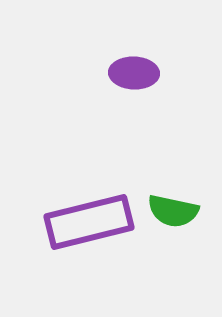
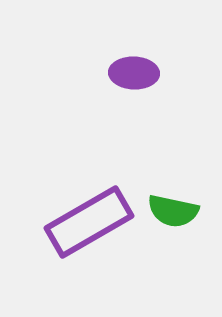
purple rectangle: rotated 16 degrees counterclockwise
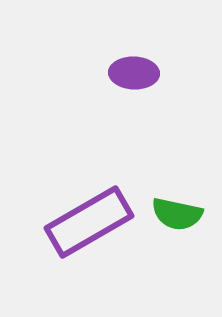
green semicircle: moved 4 px right, 3 px down
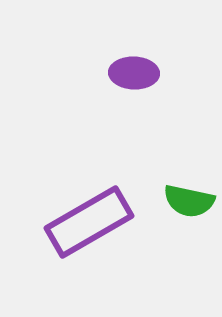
green semicircle: moved 12 px right, 13 px up
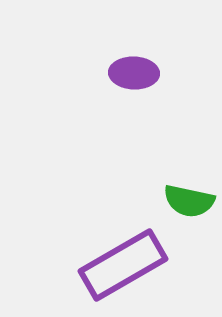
purple rectangle: moved 34 px right, 43 px down
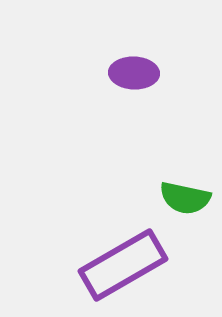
green semicircle: moved 4 px left, 3 px up
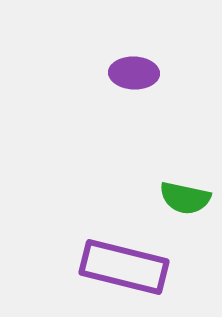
purple rectangle: moved 1 px right, 2 px down; rotated 44 degrees clockwise
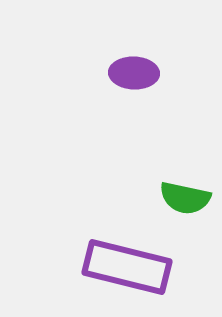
purple rectangle: moved 3 px right
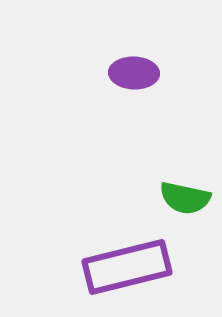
purple rectangle: rotated 28 degrees counterclockwise
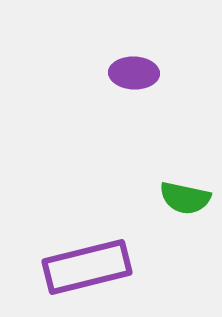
purple rectangle: moved 40 px left
